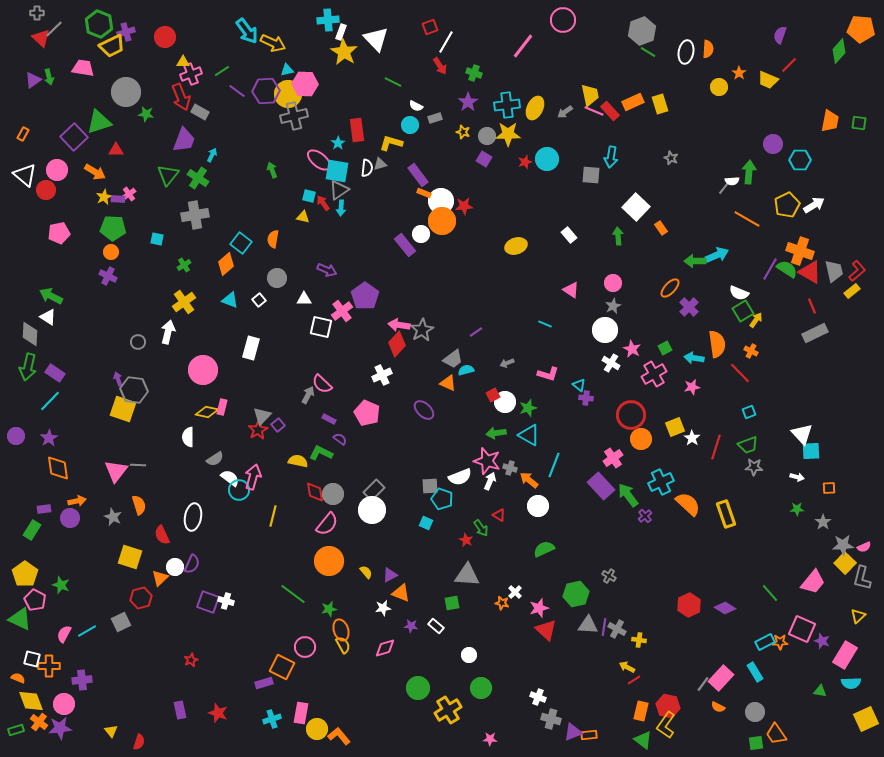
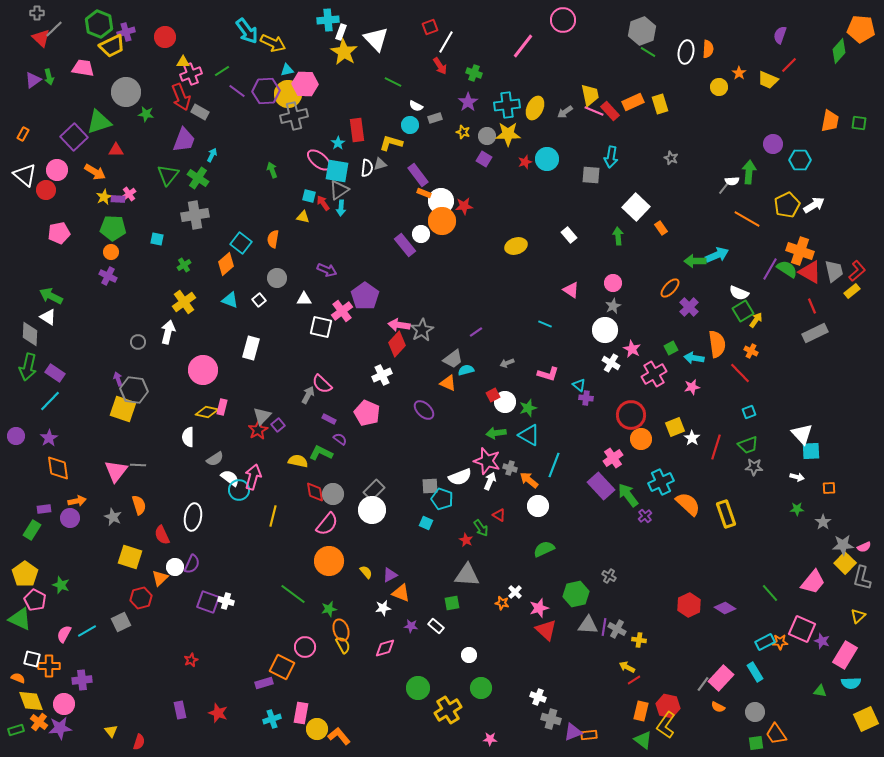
green square at (665, 348): moved 6 px right
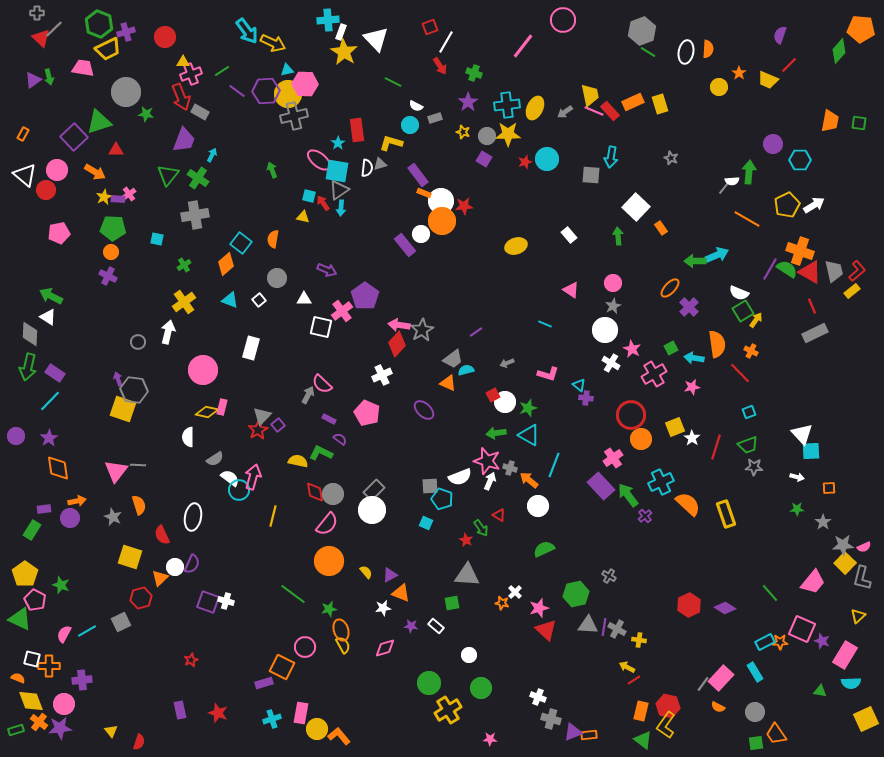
yellow trapezoid at (112, 46): moved 4 px left, 3 px down
green circle at (418, 688): moved 11 px right, 5 px up
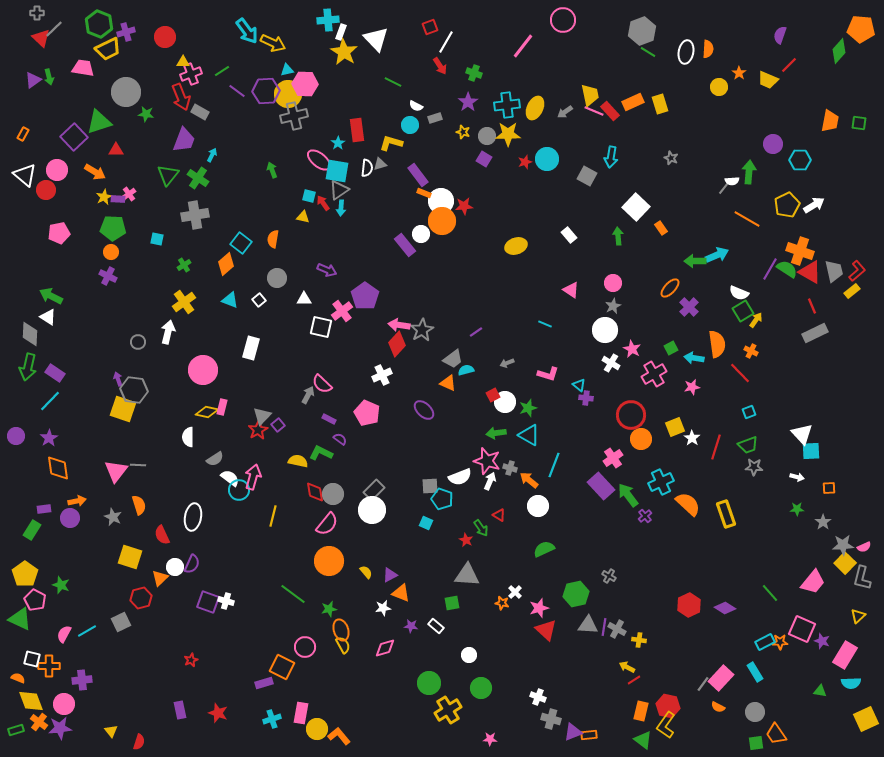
gray square at (591, 175): moved 4 px left, 1 px down; rotated 24 degrees clockwise
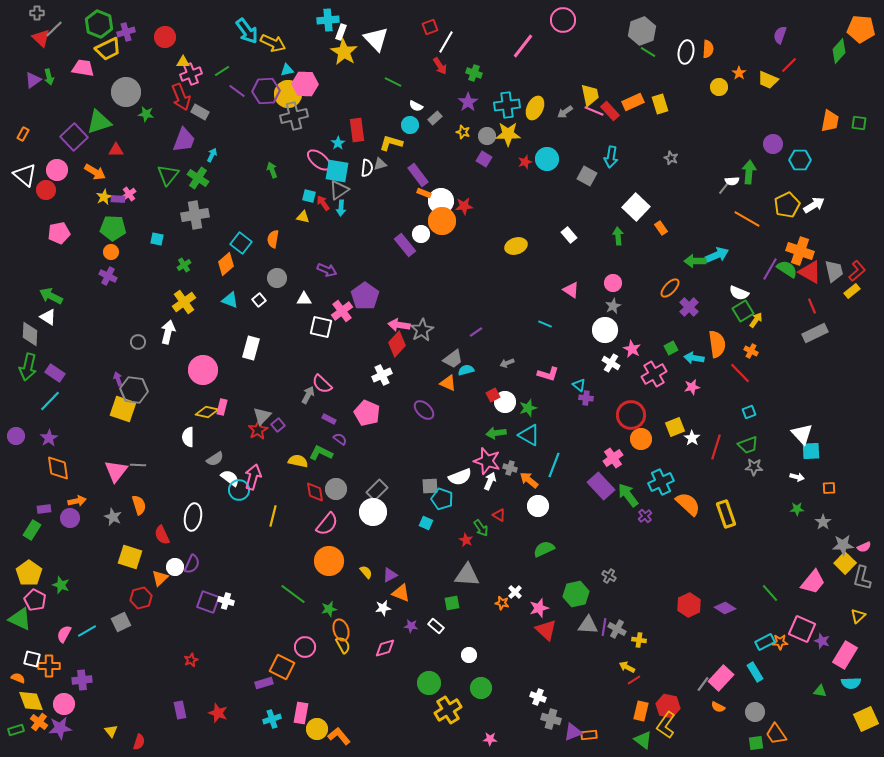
gray rectangle at (435, 118): rotated 24 degrees counterclockwise
gray rectangle at (374, 490): moved 3 px right
gray circle at (333, 494): moved 3 px right, 5 px up
white circle at (372, 510): moved 1 px right, 2 px down
yellow pentagon at (25, 574): moved 4 px right, 1 px up
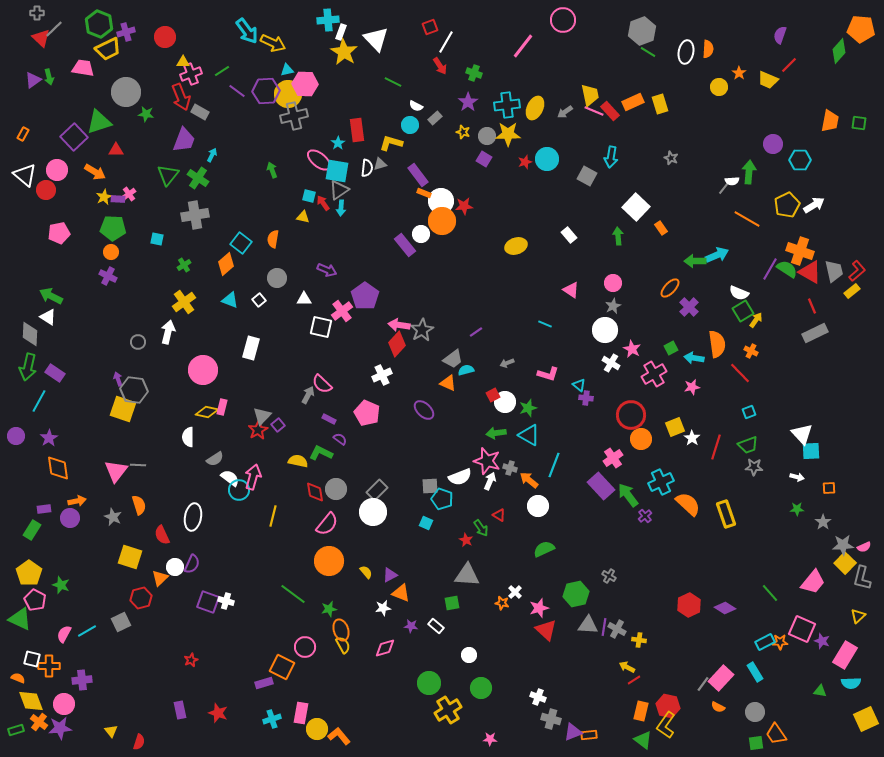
cyan line at (50, 401): moved 11 px left; rotated 15 degrees counterclockwise
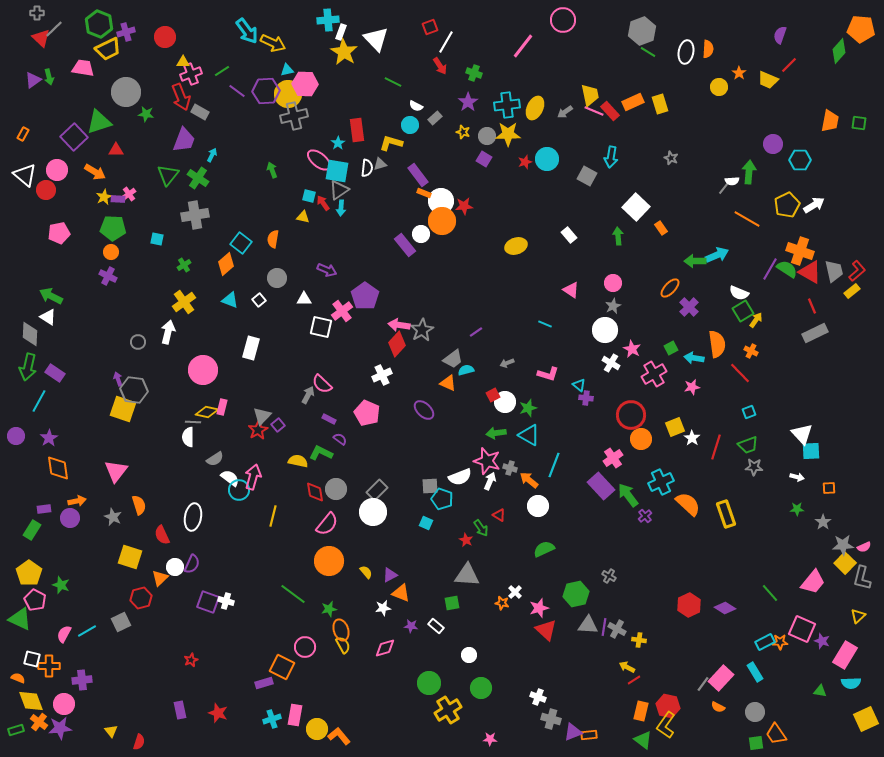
gray line at (138, 465): moved 55 px right, 43 px up
pink rectangle at (301, 713): moved 6 px left, 2 px down
